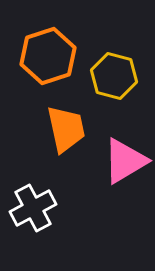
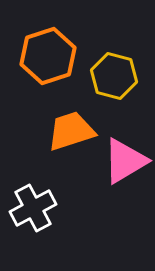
orange trapezoid: moved 5 px right, 2 px down; rotated 96 degrees counterclockwise
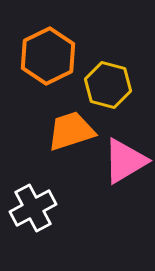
orange hexagon: rotated 8 degrees counterclockwise
yellow hexagon: moved 6 px left, 9 px down
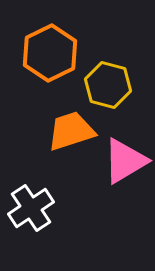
orange hexagon: moved 2 px right, 3 px up
white cross: moved 2 px left; rotated 6 degrees counterclockwise
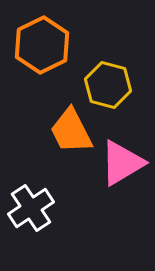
orange hexagon: moved 8 px left, 8 px up
orange trapezoid: rotated 99 degrees counterclockwise
pink triangle: moved 3 px left, 2 px down
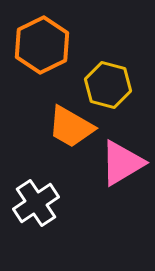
orange trapezoid: moved 4 px up; rotated 33 degrees counterclockwise
white cross: moved 5 px right, 5 px up
